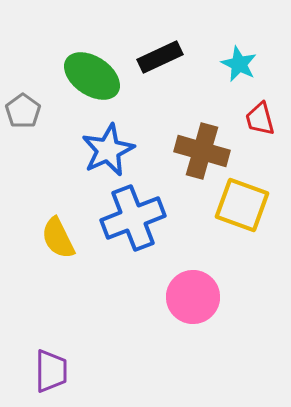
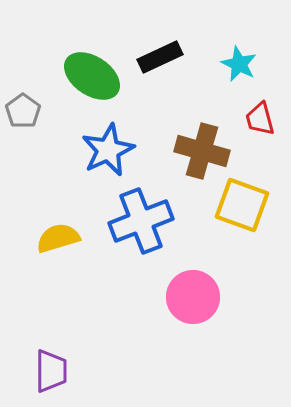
blue cross: moved 8 px right, 3 px down
yellow semicircle: rotated 99 degrees clockwise
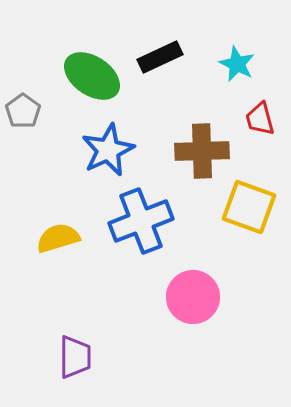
cyan star: moved 2 px left
brown cross: rotated 18 degrees counterclockwise
yellow square: moved 7 px right, 2 px down
purple trapezoid: moved 24 px right, 14 px up
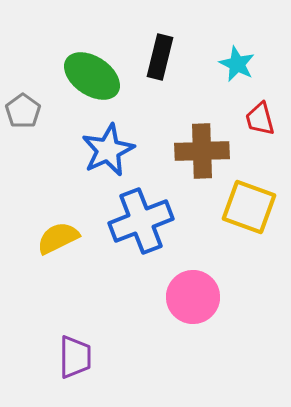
black rectangle: rotated 51 degrees counterclockwise
yellow semicircle: rotated 9 degrees counterclockwise
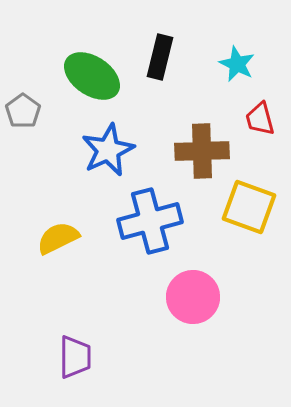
blue cross: moved 9 px right; rotated 6 degrees clockwise
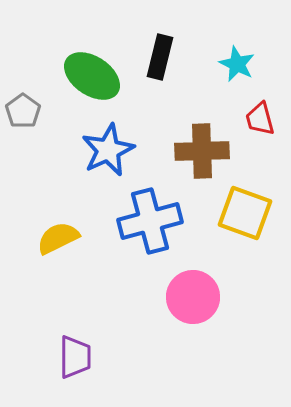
yellow square: moved 4 px left, 6 px down
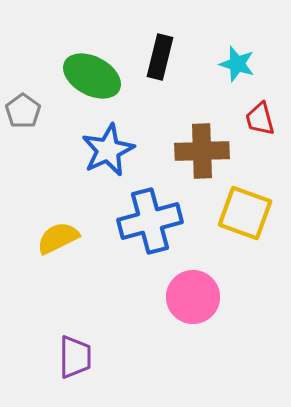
cyan star: rotated 9 degrees counterclockwise
green ellipse: rotated 6 degrees counterclockwise
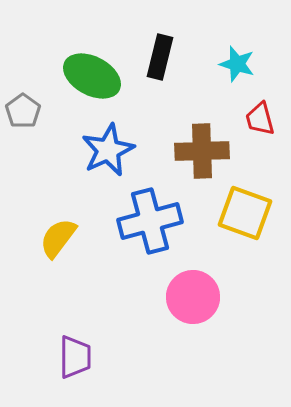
yellow semicircle: rotated 27 degrees counterclockwise
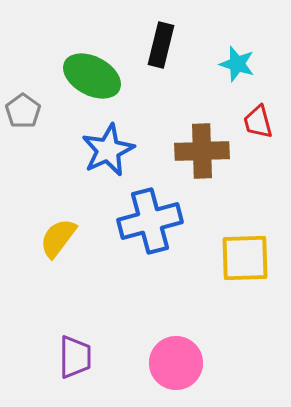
black rectangle: moved 1 px right, 12 px up
red trapezoid: moved 2 px left, 3 px down
yellow square: moved 45 px down; rotated 22 degrees counterclockwise
pink circle: moved 17 px left, 66 px down
